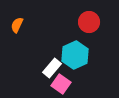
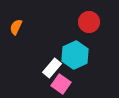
orange semicircle: moved 1 px left, 2 px down
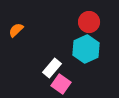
orange semicircle: moved 3 px down; rotated 21 degrees clockwise
cyan hexagon: moved 11 px right, 6 px up
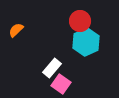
red circle: moved 9 px left, 1 px up
cyan hexagon: moved 7 px up
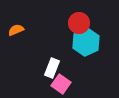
red circle: moved 1 px left, 2 px down
orange semicircle: rotated 21 degrees clockwise
white rectangle: rotated 18 degrees counterclockwise
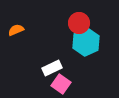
white rectangle: rotated 42 degrees clockwise
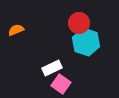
cyan hexagon: rotated 16 degrees counterclockwise
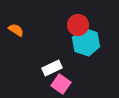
red circle: moved 1 px left, 2 px down
orange semicircle: rotated 56 degrees clockwise
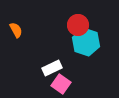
orange semicircle: rotated 28 degrees clockwise
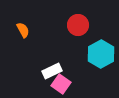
orange semicircle: moved 7 px right
cyan hexagon: moved 15 px right, 12 px down; rotated 12 degrees clockwise
white rectangle: moved 3 px down
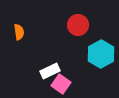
orange semicircle: moved 4 px left, 2 px down; rotated 21 degrees clockwise
white rectangle: moved 2 px left
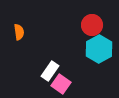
red circle: moved 14 px right
cyan hexagon: moved 2 px left, 5 px up
white rectangle: rotated 30 degrees counterclockwise
